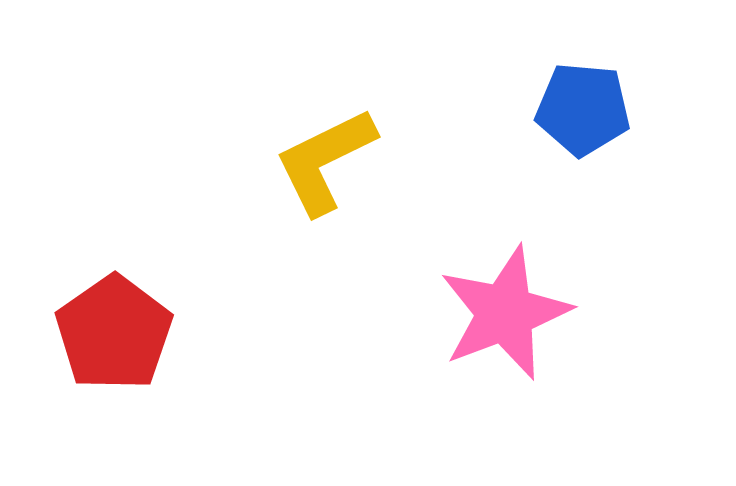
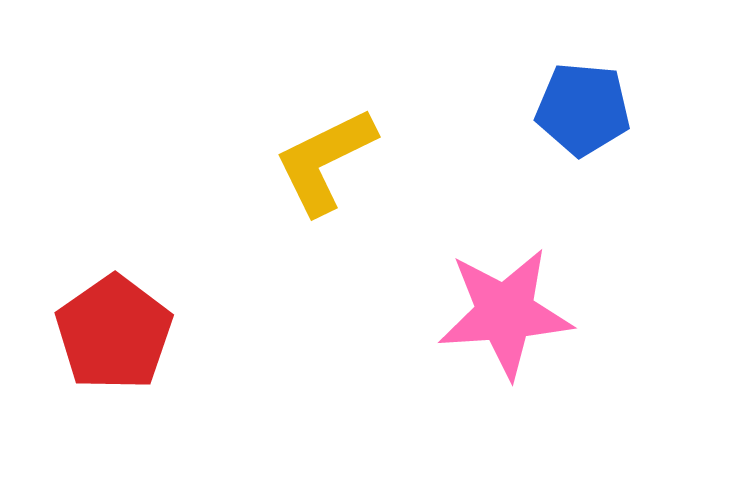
pink star: rotated 17 degrees clockwise
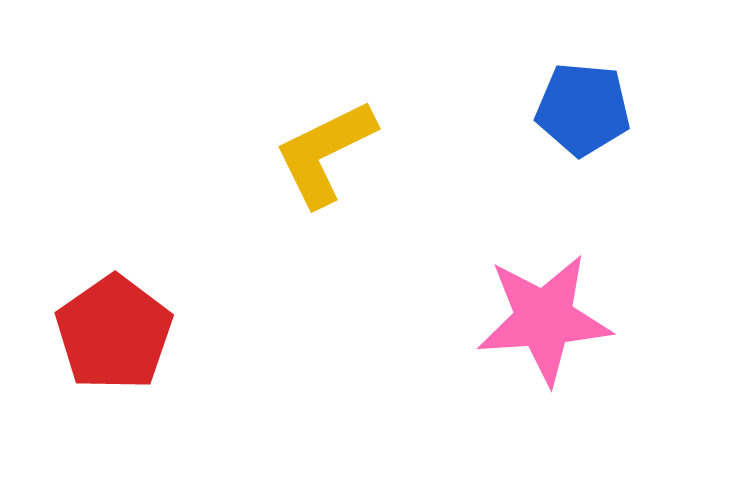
yellow L-shape: moved 8 px up
pink star: moved 39 px right, 6 px down
